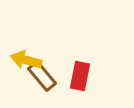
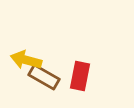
brown rectangle: moved 2 px right, 1 px down; rotated 20 degrees counterclockwise
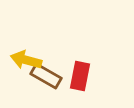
brown rectangle: moved 2 px right, 1 px up
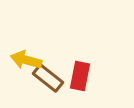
brown rectangle: moved 2 px right, 2 px down; rotated 8 degrees clockwise
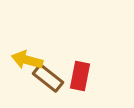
yellow arrow: moved 1 px right
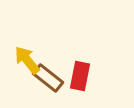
yellow arrow: rotated 36 degrees clockwise
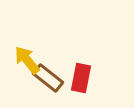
red rectangle: moved 1 px right, 2 px down
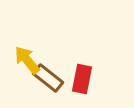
red rectangle: moved 1 px right, 1 px down
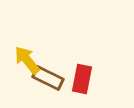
brown rectangle: rotated 12 degrees counterclockwise
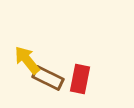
red rectangle: moved 2 px left
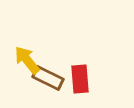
red rectangle: rotated 16 degrees counterclockwise
